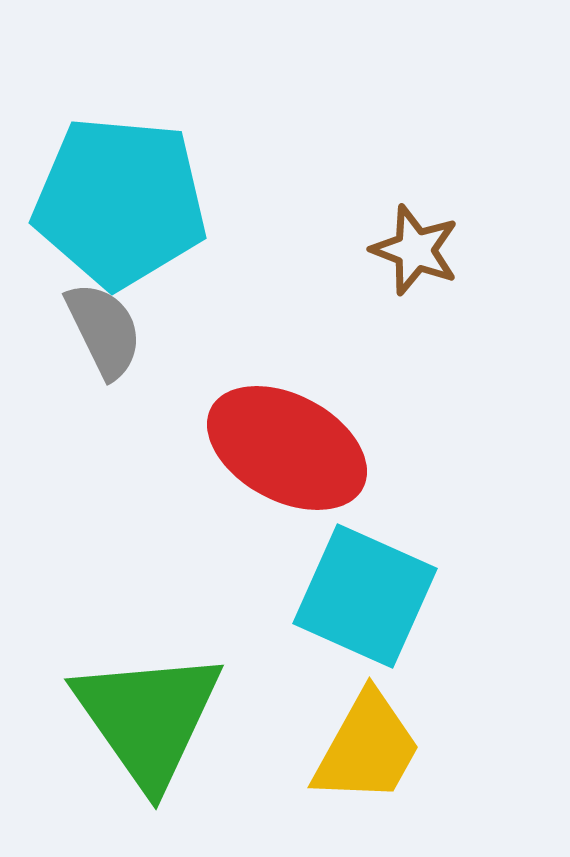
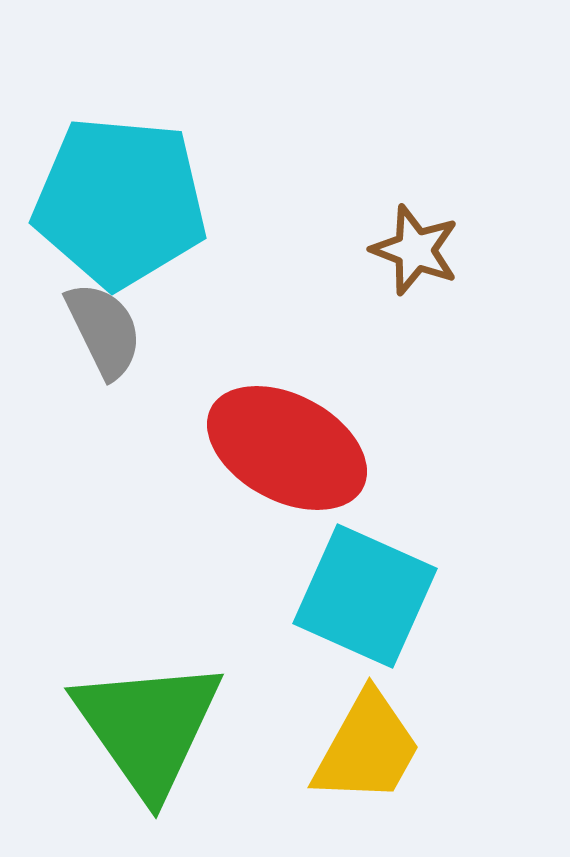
green triangle: moved 9 px down
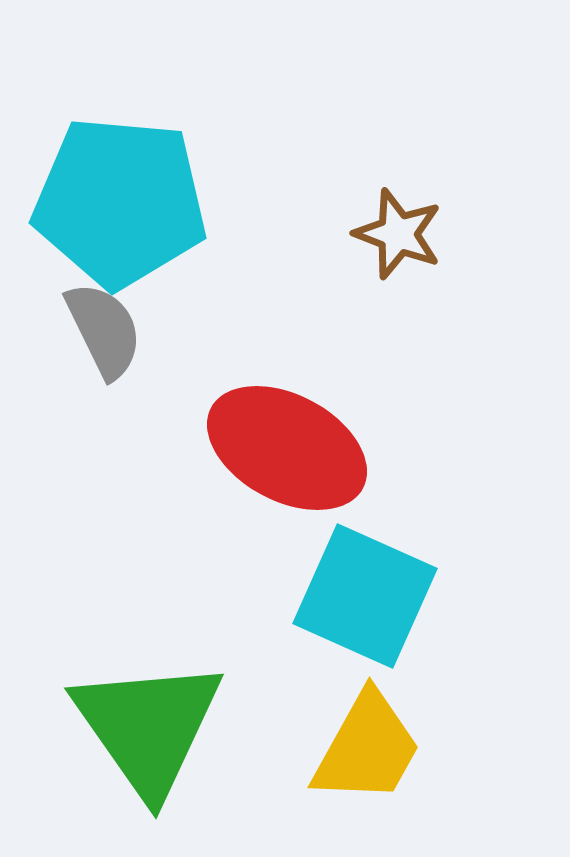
brown star: moved 17 px left, 16 px up
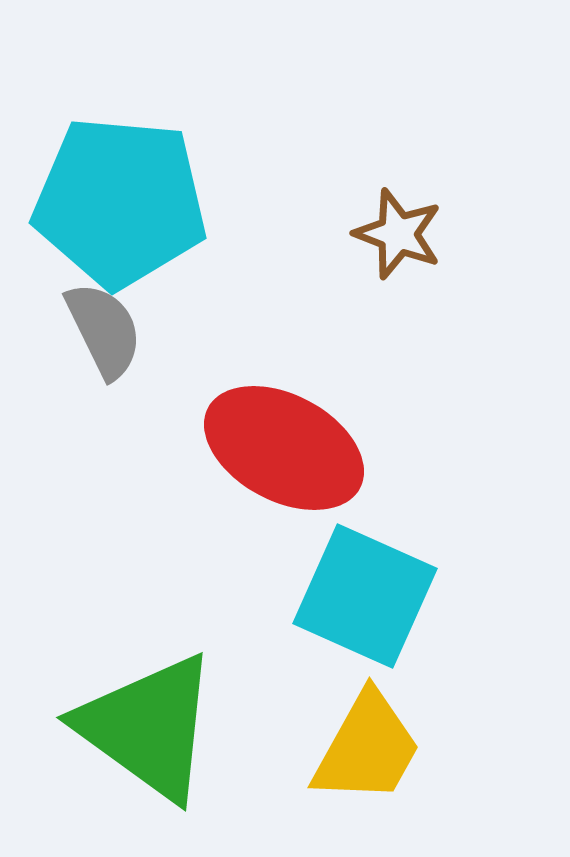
red ellipse: moved 3 px left
green triangle: rotated 19 degrees counterclockwise
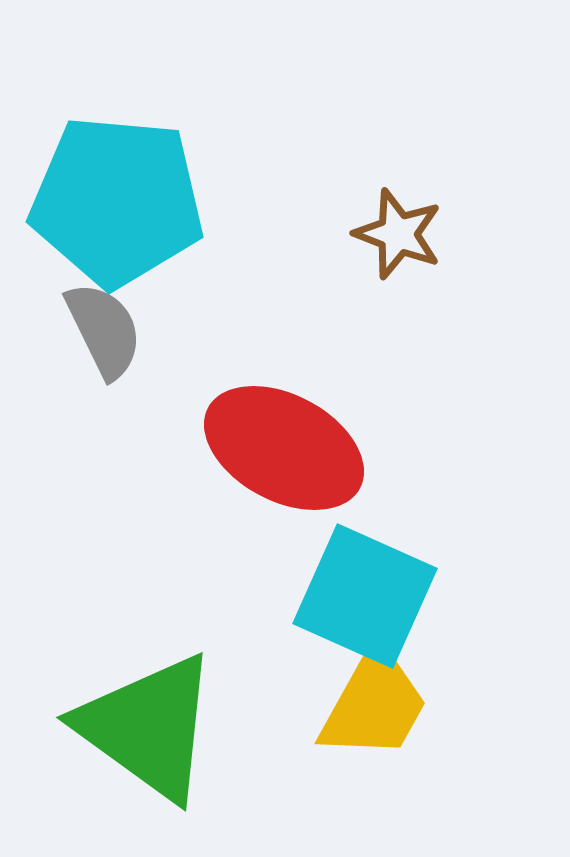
cyan pentagon: moved 3 px left, 1 px up
yellow trapezoid: moved 7 px right, 44 px up
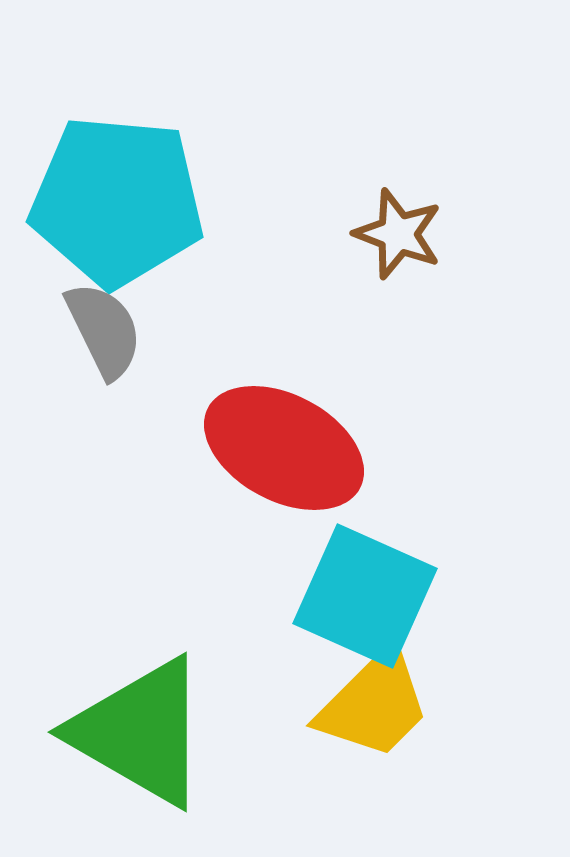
yellow trapezoid: rotated 16 degrees clockwise
green triangle: moved 8 px left, 5 px down; rotated 6 degrees counterclockwise
